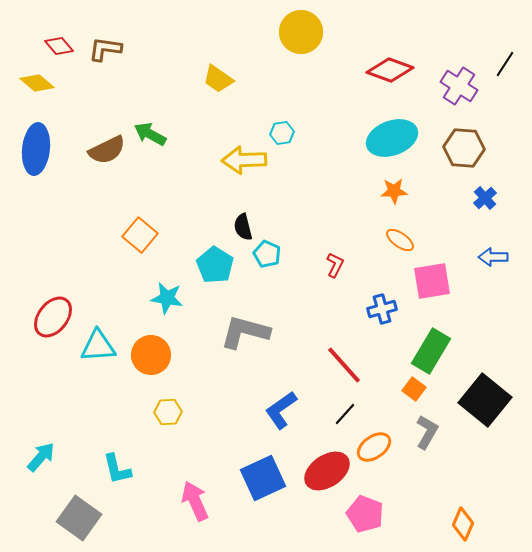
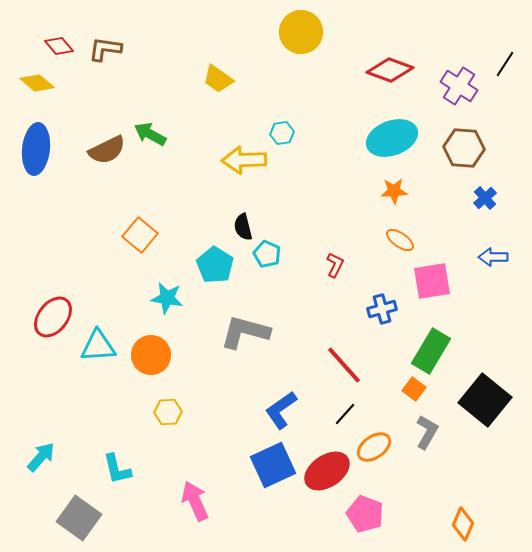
blue square at (263, 478): moved 10 px right, 13 px up
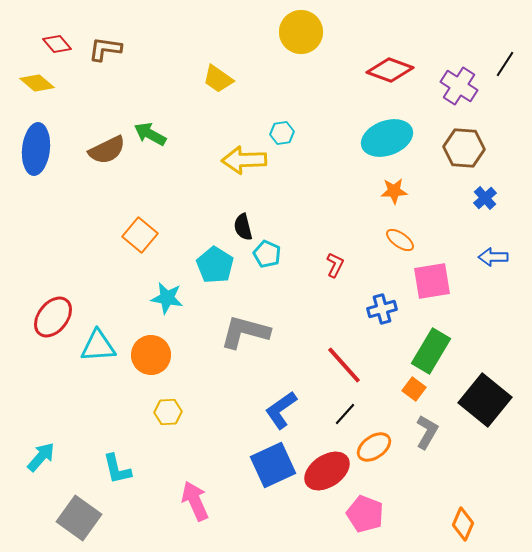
red diamond at (59, 46): moved 2 px left, 2 px up
cyan ellipse at (392, 138): moved 5 px left
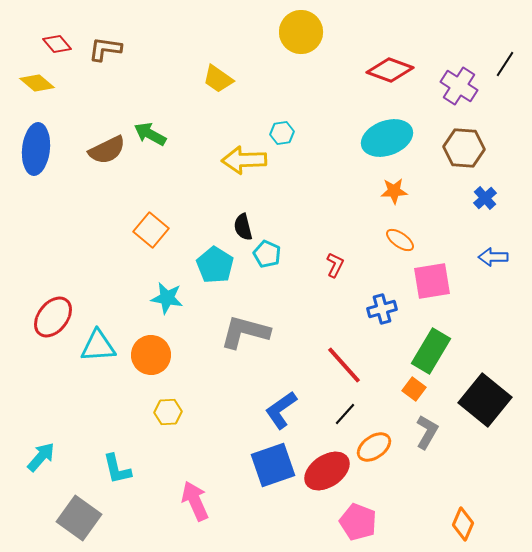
orange square at (140, 235): moved 11 px right, 5 px up
blue square at (273, 465): rotated 6 degrees clockwise
pink pentagon at (365, 514): moved 7 px left, 8 px down
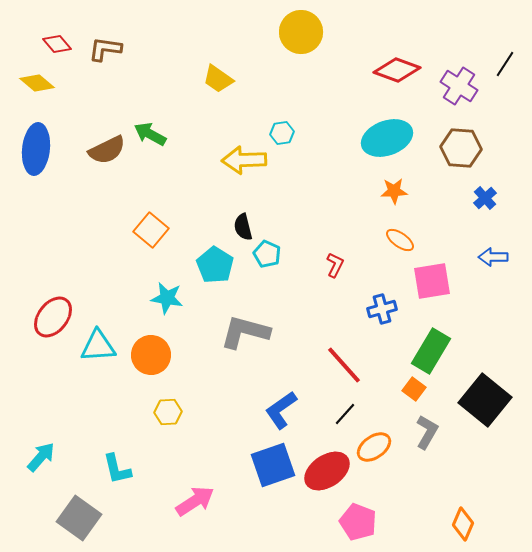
red diamond at (390, 70): moved 7 px right
brown hexagon at (464, 148): moved 3 px left
pink arrow at (195, 501): rotated 81 degrees clockwise
